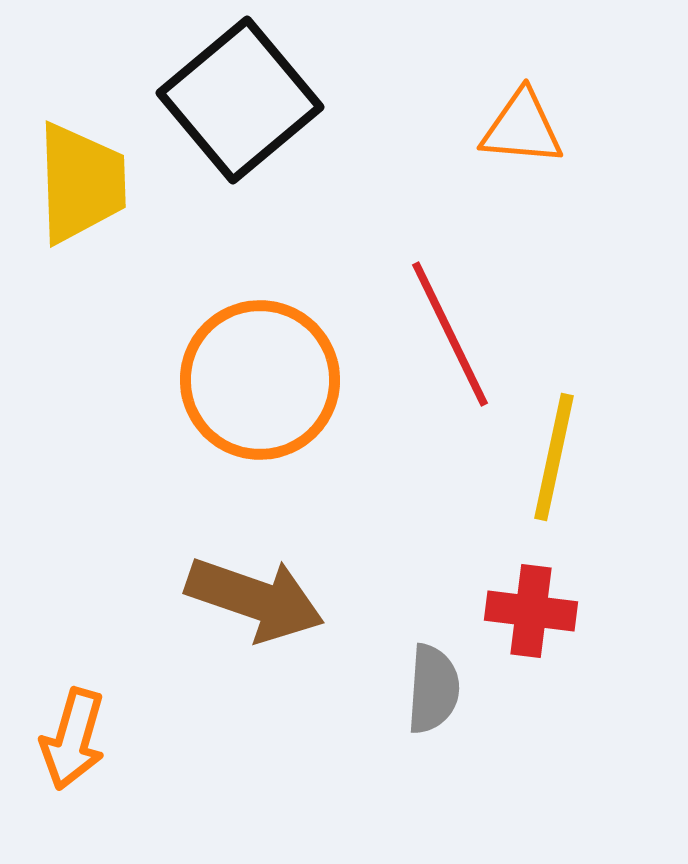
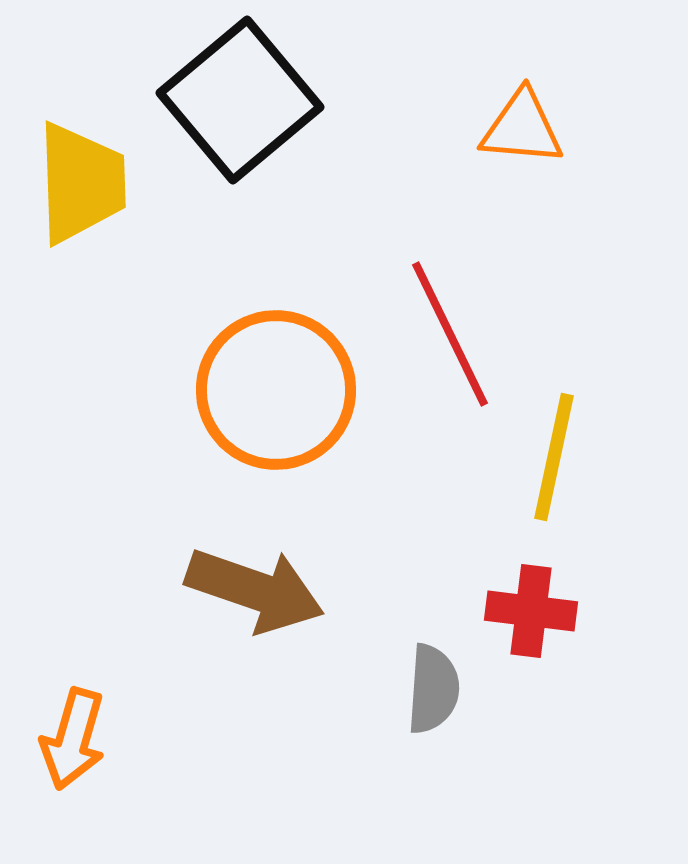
orange circle: moved 16 px right, 10 px down
brown arrow: moved 9 px up
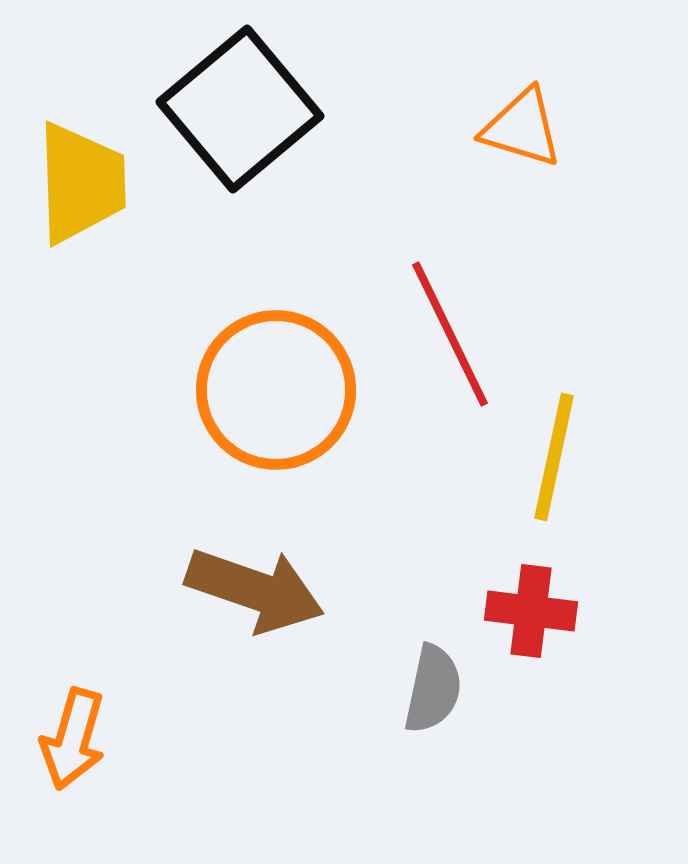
black square: moved 9 px down
orange triangle: rotated 12 degrees clockwise
gray semicircle: rotated 8 degrees clockwise
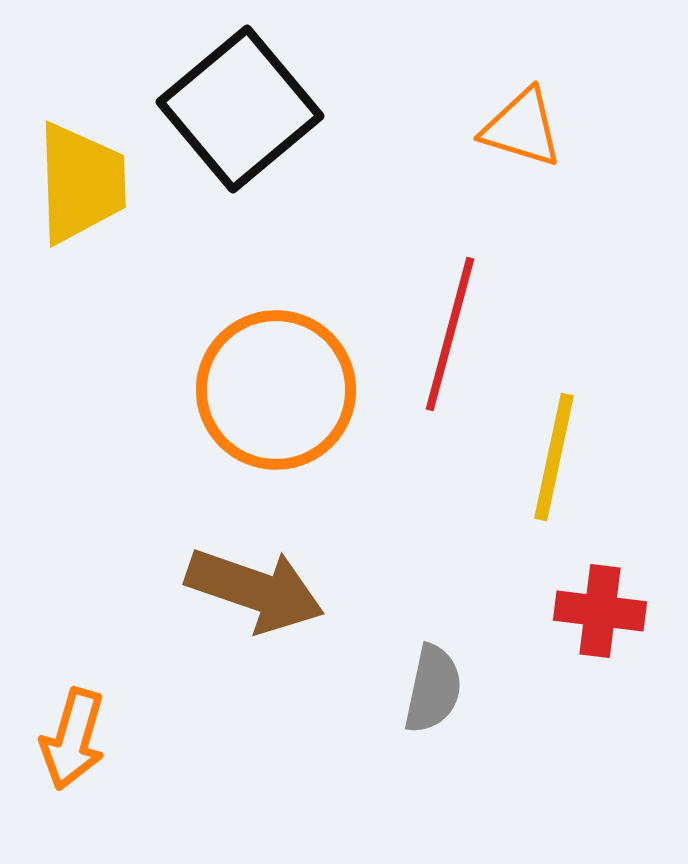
red line: rotated 41 degrees clockwise
red cross: moved 69 px right
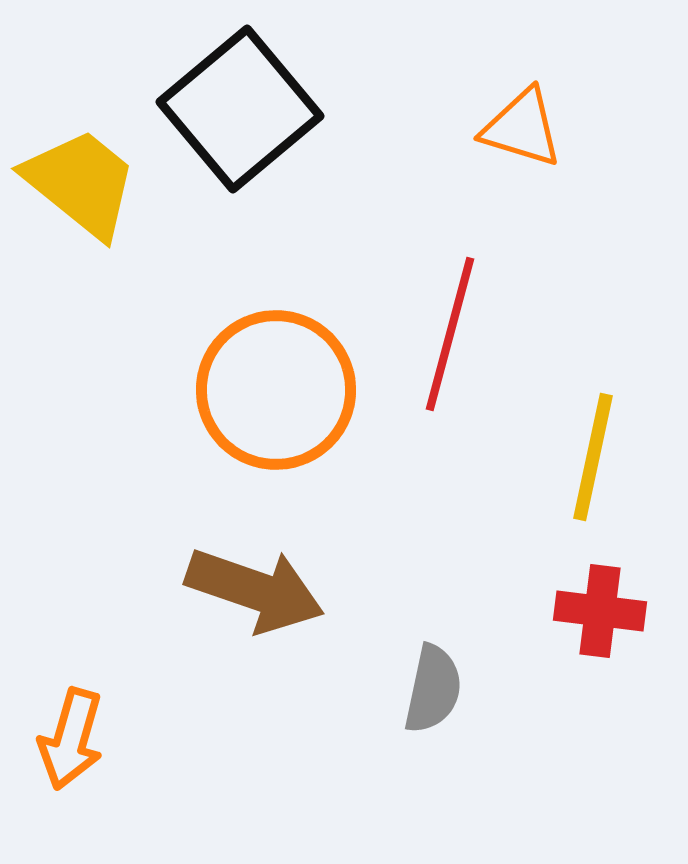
yellow trapezoid: rotated 49 degrees counterclockwise
yellow line: moved 39 px right
orange arrow: moved 2 px left
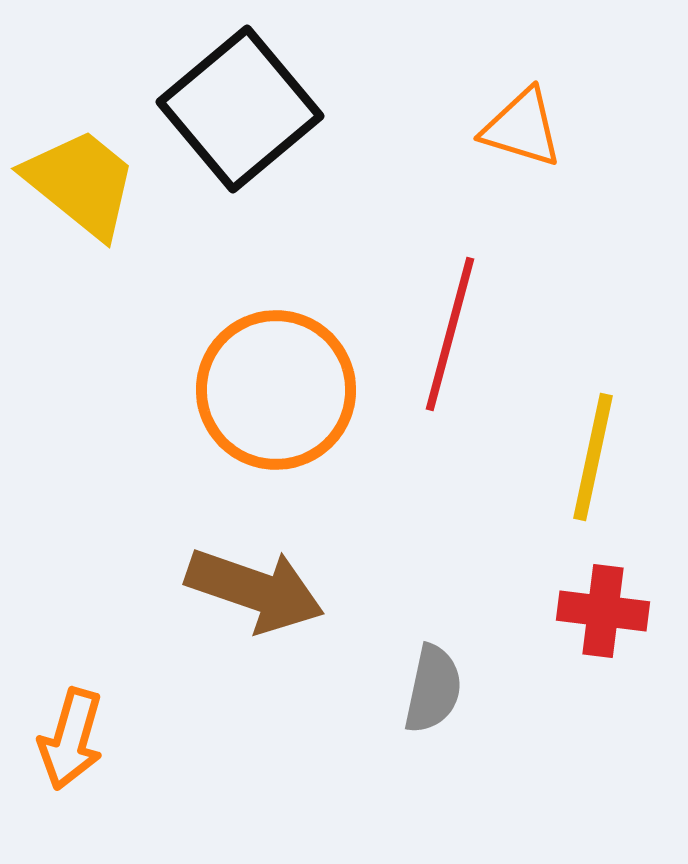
red cross: moved 3 px right
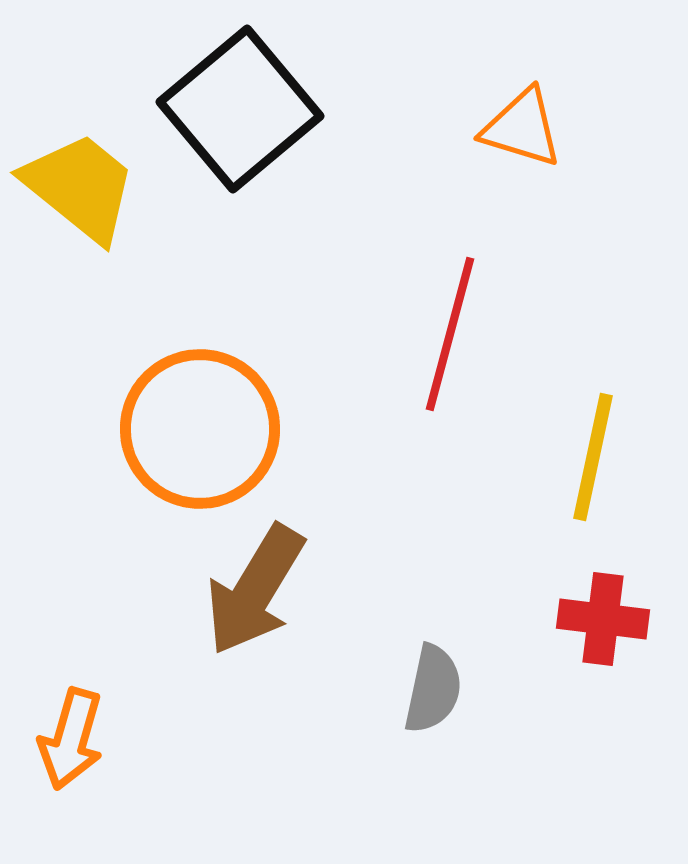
yellow trapezoid: moved 1 px left, 4 px down
orange circle: moved 76 px left, 39 px down
brown arrow: rotated 102 degrees clockwise
red cross: moved 8 px down
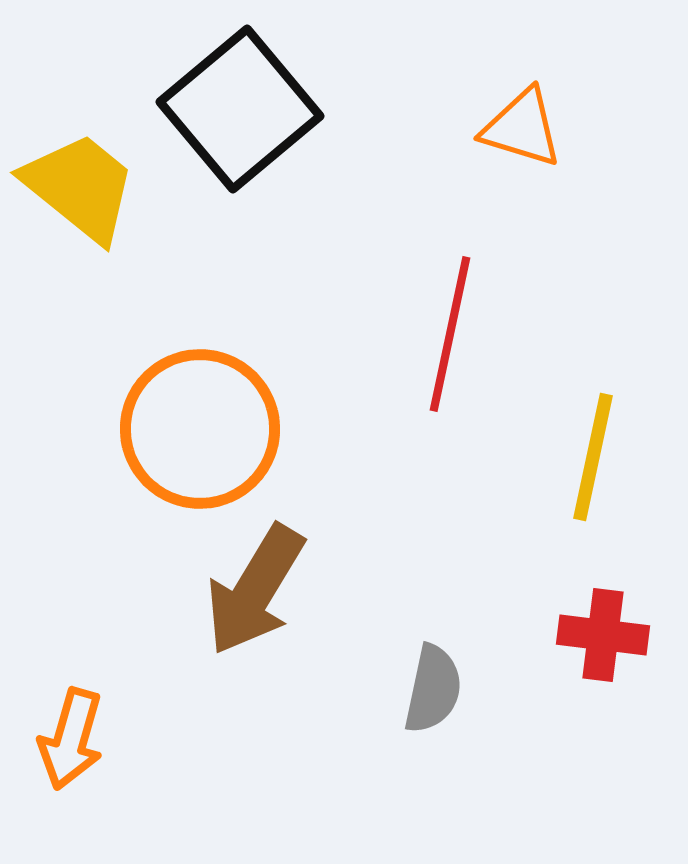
red line: rotated 3 degrees counterclockwise
red cross: moved 16 px down
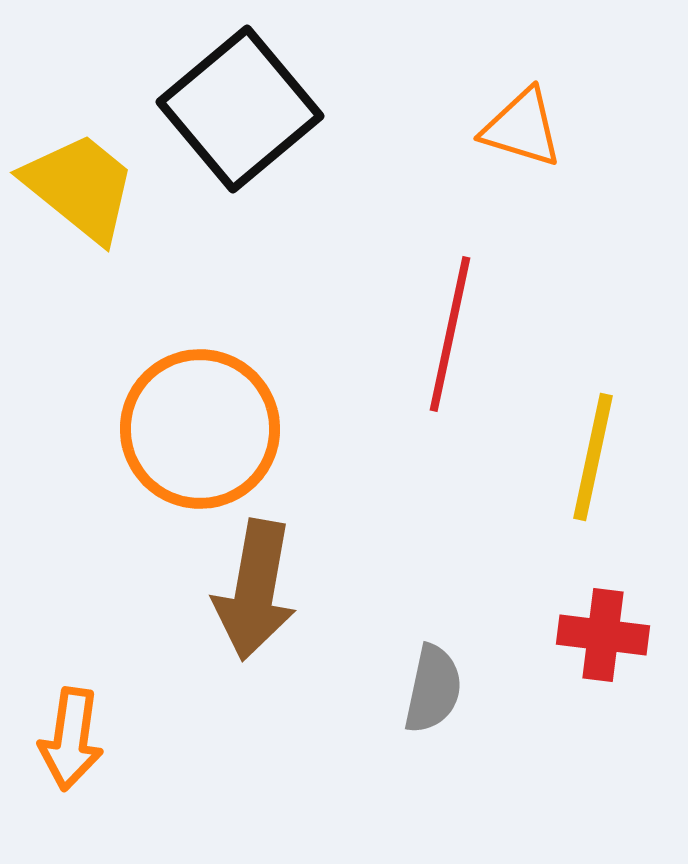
brown arrow: rotated 21 degrees counterclockwise
orange arrow: rotated 8 degrees counterclockwise
